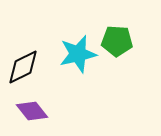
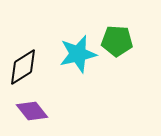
black diamond: rotated 6 degrees counterclockwise
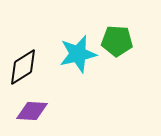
purple diamond: rotated 48 degrees counterclockwise
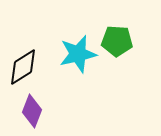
purple diamond: rotated 72 degrees counterclockwise
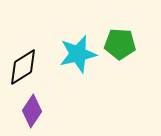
green pentagon: moved 3 px right, 3 px down
purple diamond: rotated 12 degrees clockwise
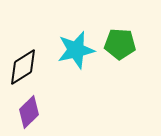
cyan star: moved 2 px left, 4 px up
purple diamond: moved 3 px left, 1 px down; rotated 12 degrees clockwise
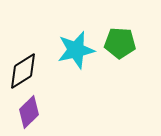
green pentagon: moved 1 px up
black diamond: moved 4 px down
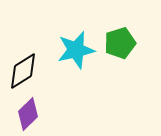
green pentagon: rotated 20 degrees counterclockwise
purple diamond: moved 1 px left, 2 px down
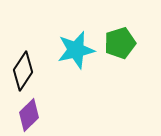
black diamond: rotated 24 degrees counterclockwise
purple diamond: moved 1 px right, 1 px down
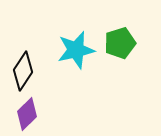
purple diamond: moved 2 px left, 1 px up
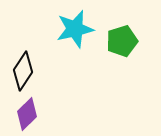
green pentagon: moved 2 px right, 2 px up
cyan star: moved 1 px left, 21 px up
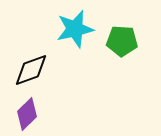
green pentagon: rotated 20 degrees clockwise
black diamond: moved 8 px right, 1 px up; rotated 36 degrees clockwise
